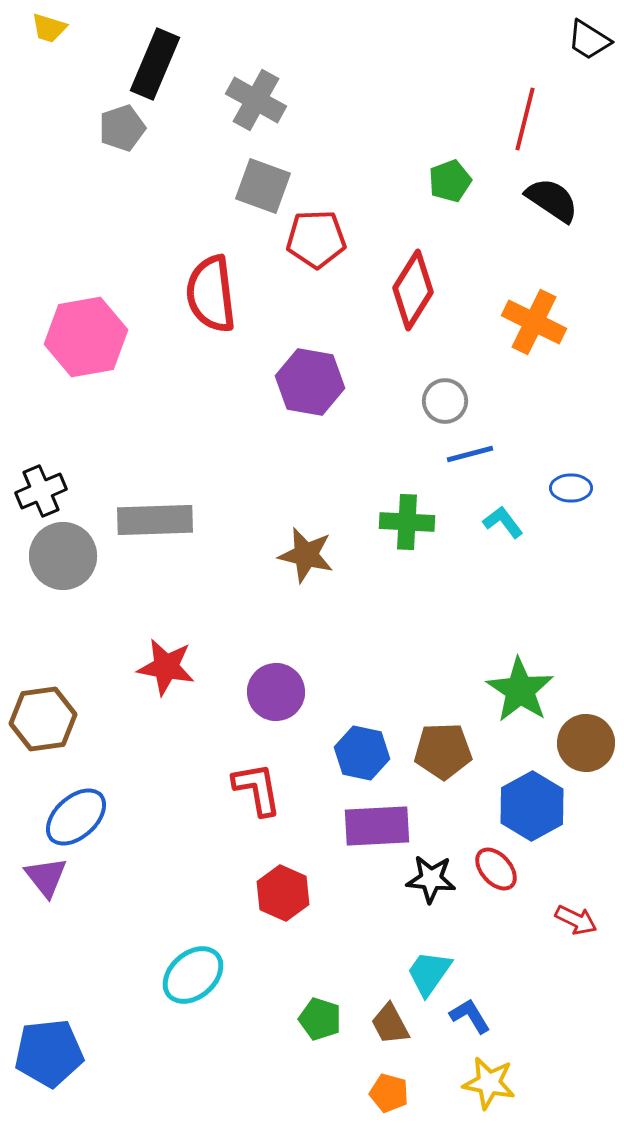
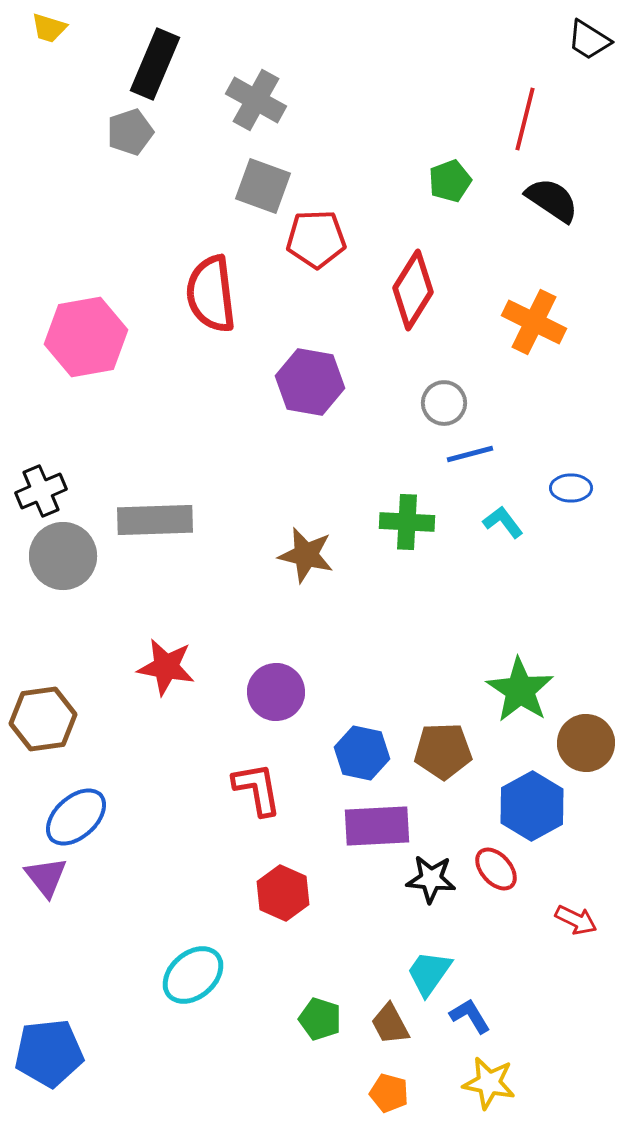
gray pentagon at (122, 128): moved 8 px right, 4 px down
gray circle at (445, 401): moved 1 px left, 2 px down
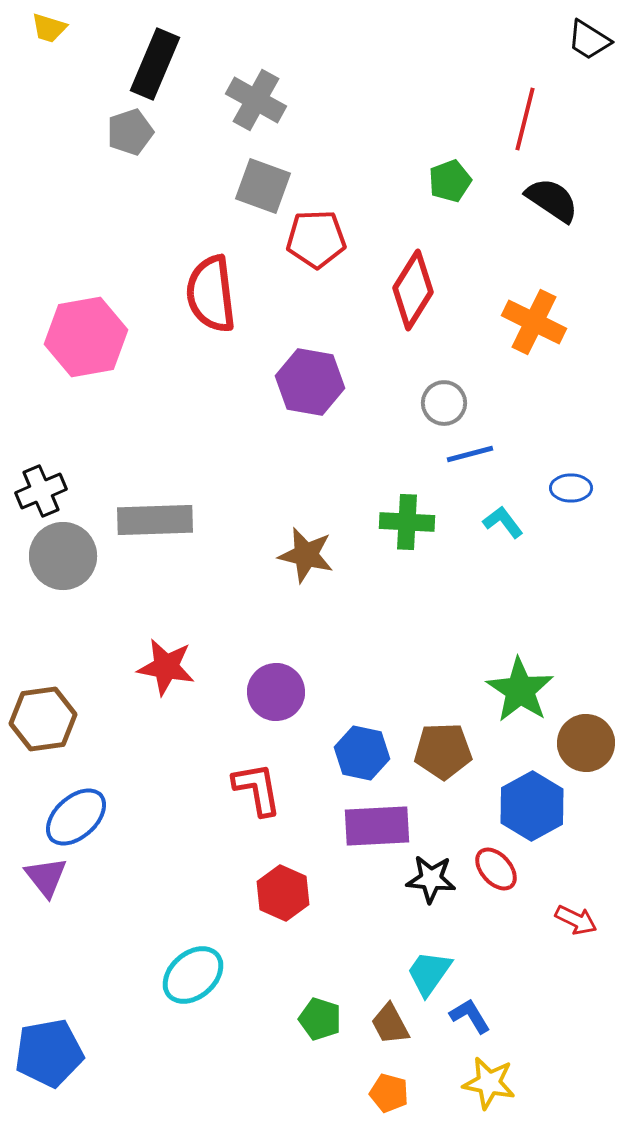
blue pentagon at (49, 1053): rotated 4 degrees counterclockwise
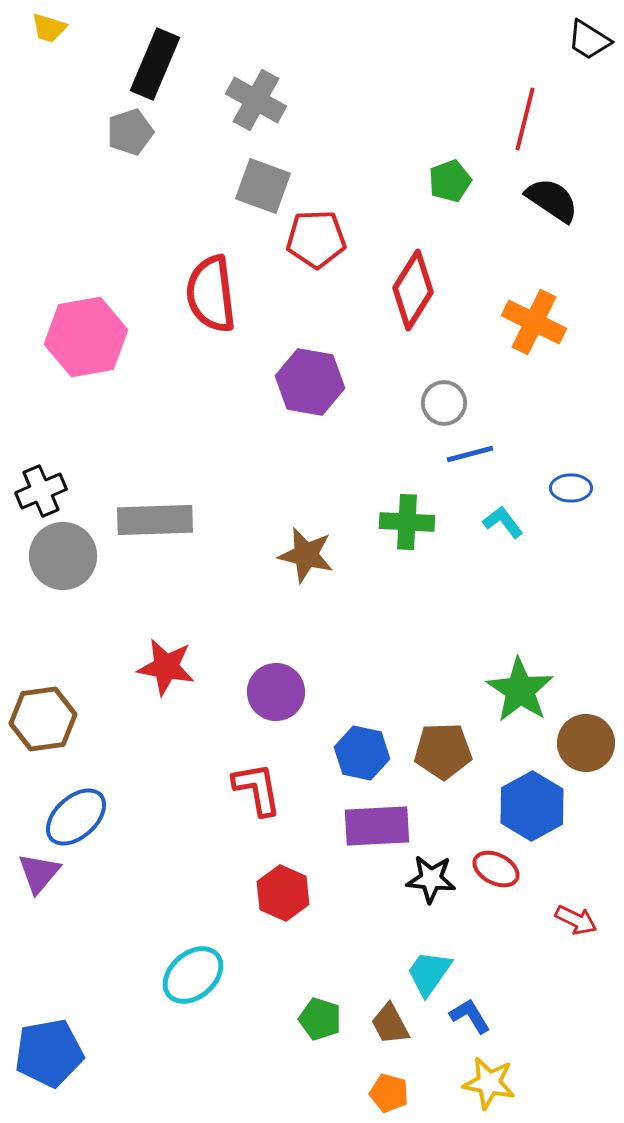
red ellipse at (496, 869): rotated 21 degrees counterclockwise
purple triangle at (46, 877): moved 7 px left, 4 px up; rotated 18 degrees clockwise
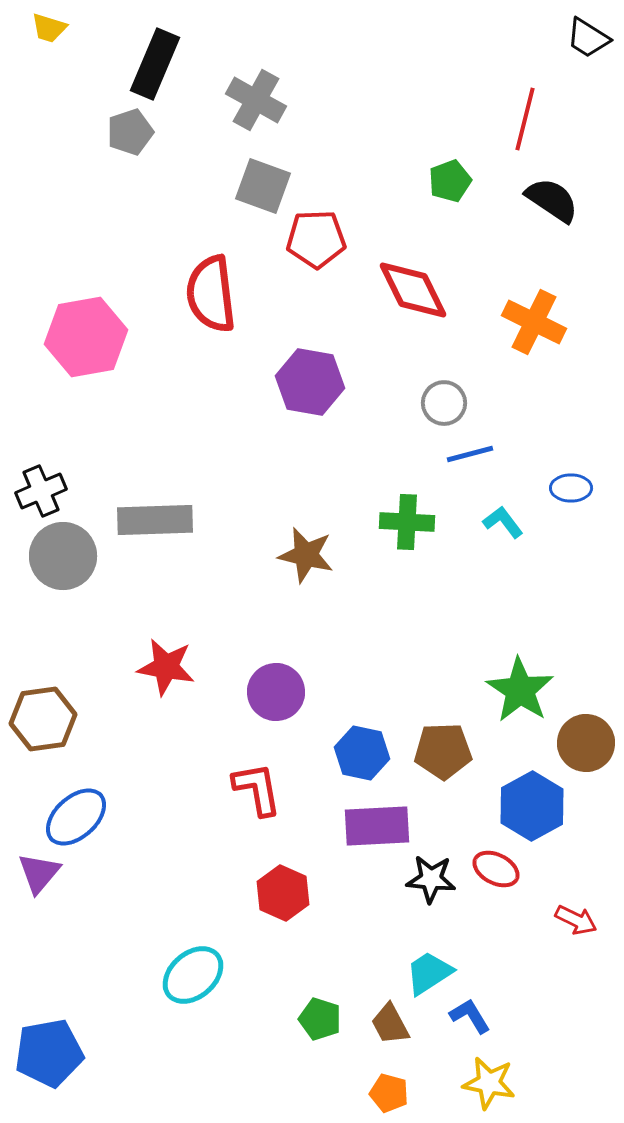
black trapezoid at (589, 40): moved 1 px left, 2 px up
red diamond at (413, 290): rotated 58 degrees counterclockwise
cyan trapezoid at (429, 973): rotated 22 degrees clockwise
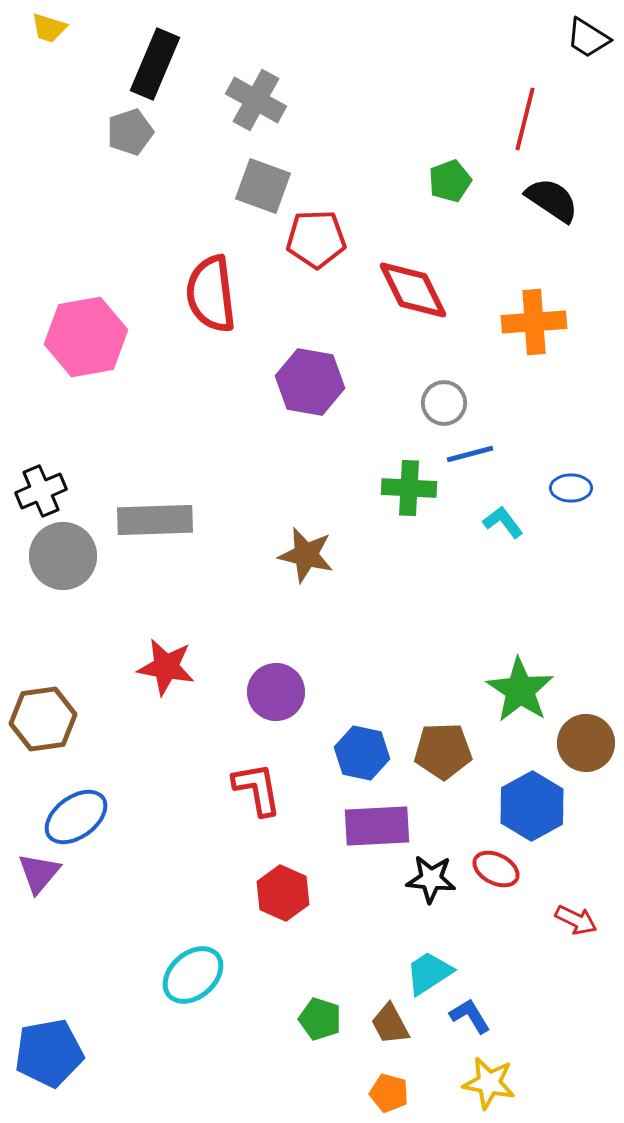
orange cross at (534, 322): rotated 30 degrees counterclockwise
green cross at (407, 522): moved 2 px right, 34 px up
blue ellipse at (76, 817): rotated 6 degrees clockwise
